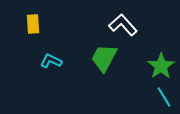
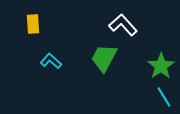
cyan L-shape: rotated 15 degrees clockwise
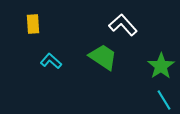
green trapezoid: moved 1 px left, 1 px up; rotated 96 degrees clockwise
cyan line: moved 3 px down
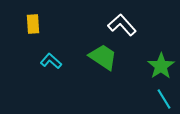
white L-shape: moved 1 px left
cyan line: moved 1 px up
